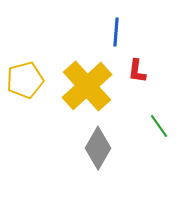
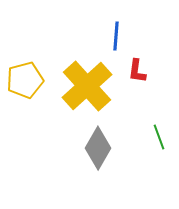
blue line: moved 4 px down
green line: moved 11 px down; rotated 15 degrees clockwise
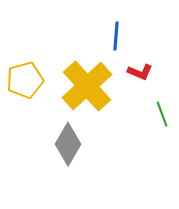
red L-shape: moved 3 px right, 1 px down; rotated 75 degrees counterclockwise
green line: moved 3 px right, 23 px up
gray diamond: moved 30 px left, 4 px up
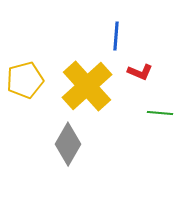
green line: moved 2 px left, 1 px up; rotated 65 degrees counterclockwise
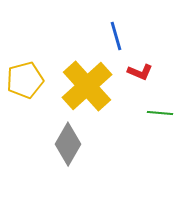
blue line: rotated 20 degrees counterclockwise
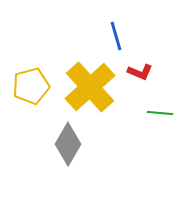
yellow pentagon: moved 6 px right, 6 px down
yellow cross: moved 3 px right, 1 px down
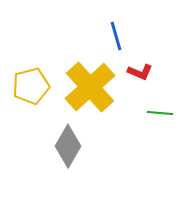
gray diamond: moved 2 px down
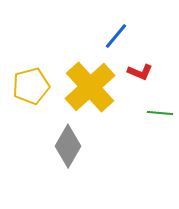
blue line: rotated 56 degrees clockwise
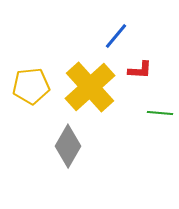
red L-shape: moved 2 px up; rotated 20 degrees counterclockwise
yellow pentagon: rotated 9 degrees clockwise
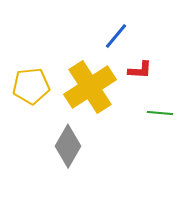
yellow cross: rotated 9 degrees clockwise
